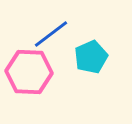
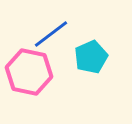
pink hexagon: rotated 9 degrees clockwise
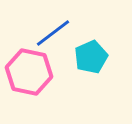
blue line: moved 2 px right, 1 px up
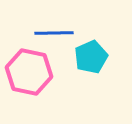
blue line: moved 1 px right; rotated 36 degrees clockwise
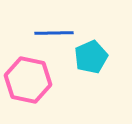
pink hexagon: moved 1 px left, 8 px down
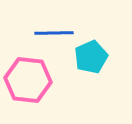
pink hexagon: rotated 6 degrees counterclockwise
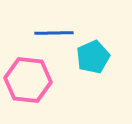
cyan pentagon: moved 2 px right
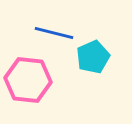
blue line: rotated 15 degrees clockwise
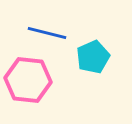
blue line: moved 7 px left
